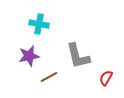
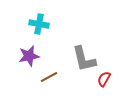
gray L-shape: moved 6 px right, 3 px down
red semicircle: moved 2 px left, 1 px down
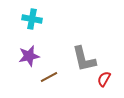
cyan cross: moved 7 px left, 5 px up
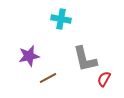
cyan cross: moved 29 px right
gray L-shape: moved 1 px right
brown line: moved 1 px left, 1 px down
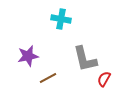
purple star: moved 1 px left
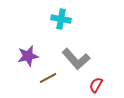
gray L-shape: moved 9 px left; rotated 28 degrees counterclockwise
red semicircle: moved 8 px left, 6 px down
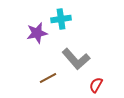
cyan cross: rotated 18 degrees counterclockwise
purple star: moved 9 px right, 23 px up
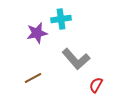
brown line: moved 15 px left
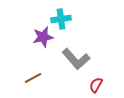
purple star: moved 6 px right, 4 px down
